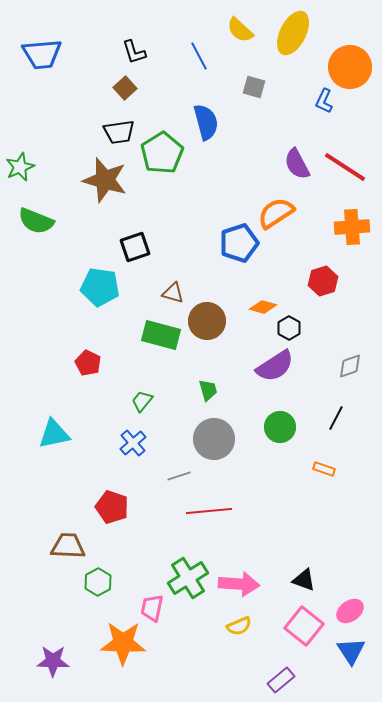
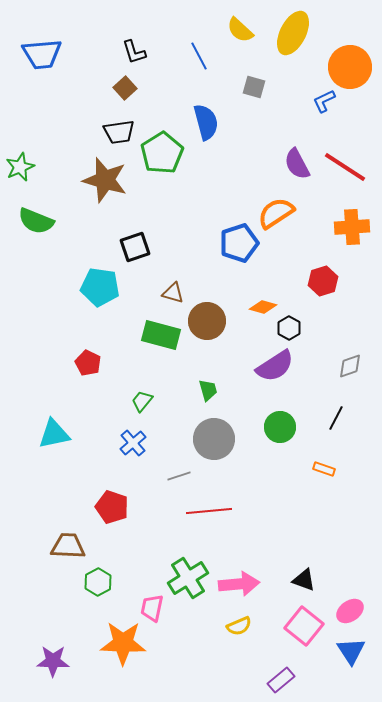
blue L-shape at (324, 101): rotated 40 degrees clockwise
pink arrow at (239, 584): rotated 9 degrees counterclockwise
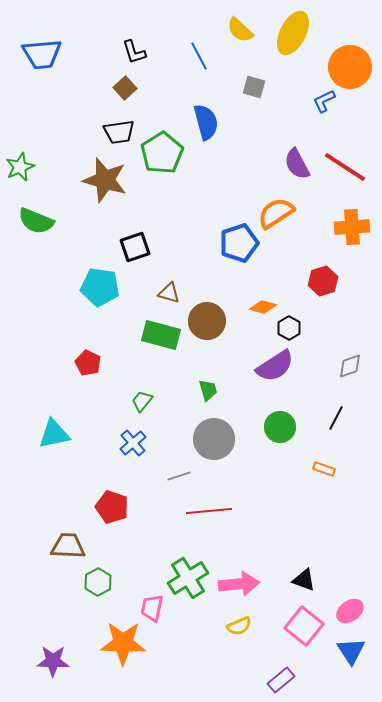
brown triangle at (173, 293): moved 4 px left
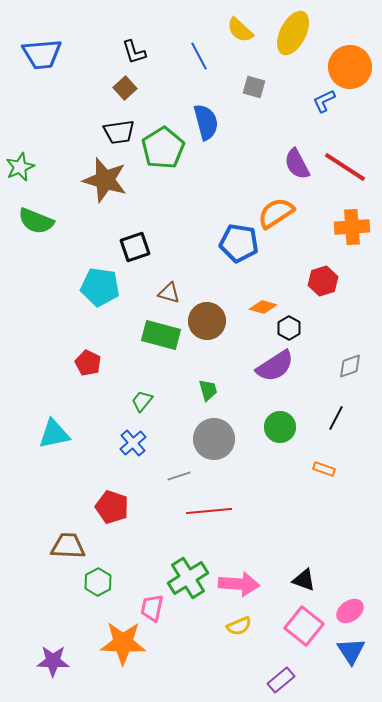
green pentagon at (162, 153): moved 1 px right, 5 px up
blue pentagon at (239, 243): rotated 27 degrees clockwise
pink arrow at (239, 584): rotated 9 degrees clockwise
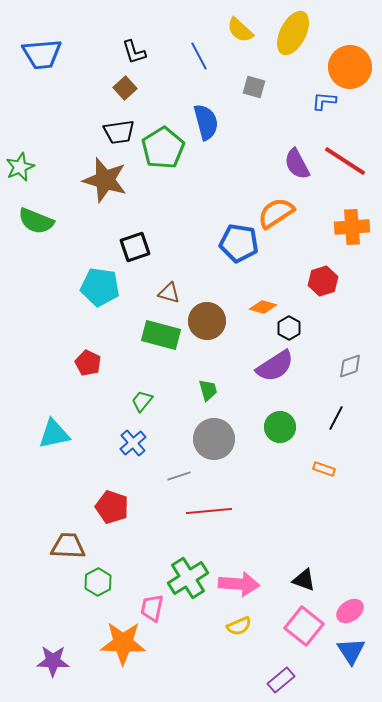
blue L-shape at (324, 101): rotated 30 degrees clockwise
red line at (345, 167): moved 6 px up
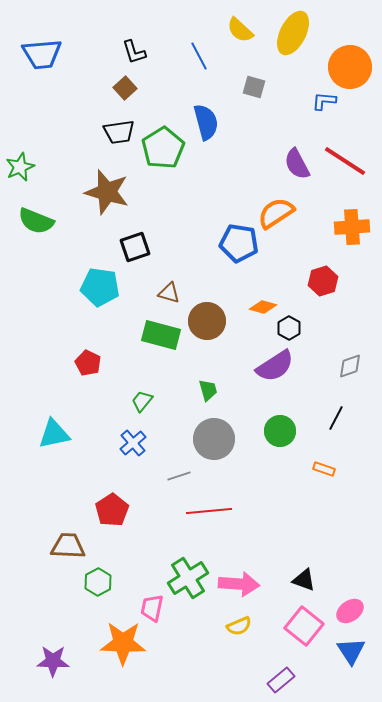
brown star at (105, 180): moved 2 px right, 12 px down
green circle at (280, 427): moved 4 px down
red pentagon at (112, 507): moved 3 px down; rotated 20 degrees clockwise
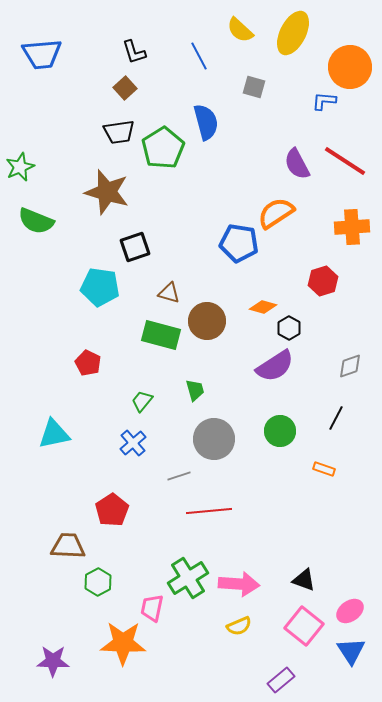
green trapezoid at (208, 390): moved 13 px left
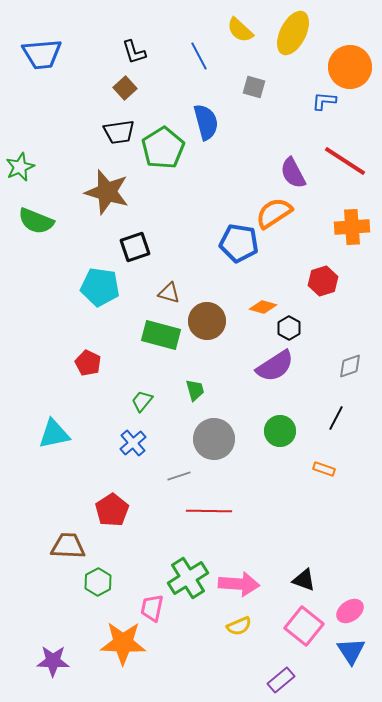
purple semicircle at (297, 164): moved 4 px left, 9 px down
orange semicircle at (276, 213): moved 2 px left
red line at (209, 511): rotated 6 degrees clockwise
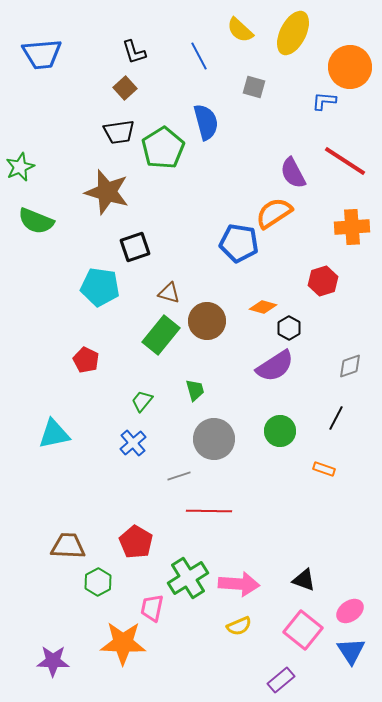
green rectangle at (161, 335): rotated 66 degrees counterclockwise
red pentagon at (88, 363): moved 2 px left, 3 px up
red pentagon at (112, 510): moved 24 px right, 32 px down; rotated 8 degrees counterclockwise
pink square at (304, 626): moved 1 px left, 4 px down
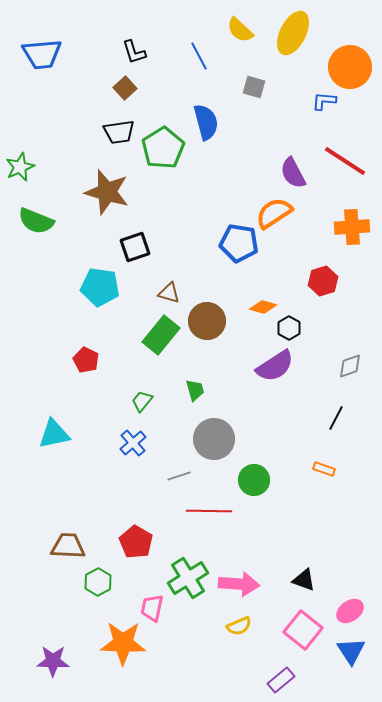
green circle at (280, 431): moved 26 px left, 49 px down
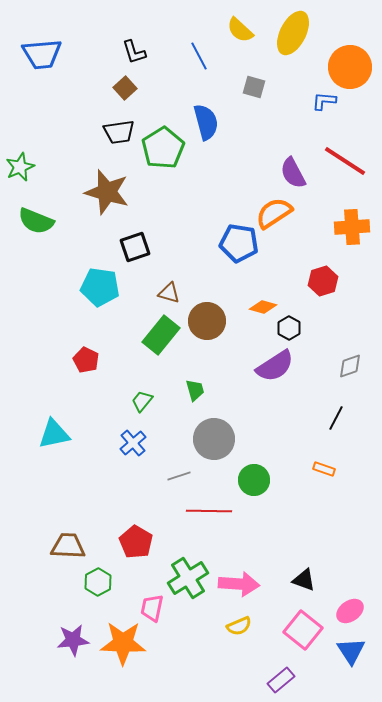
purple star at (53, 661): moved 20 px right, 21 px up; rotated 8 degrees counterclockwise
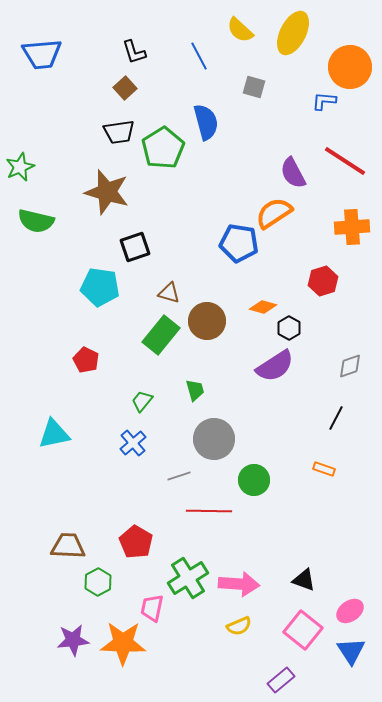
green semicircle at (36, 221): rotated 9 degrees counterclockwise
